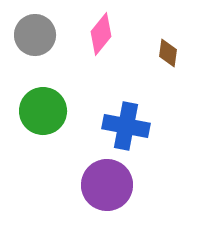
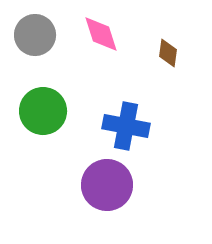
pink diamond: rotated 57 degrees counterclockwise
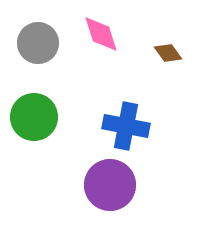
gray circle: moved 3 px right, 8 px down
brown diamond: rotated 44 degrees counterclockwise
green circle: moved 9 px left, 6 px down
purple circle: moved 3 px right
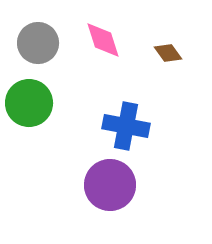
pink diamond: moved 2 px right, 6 px down
green circle: moved 5 px left, 14 px up
